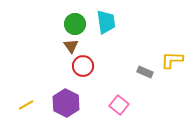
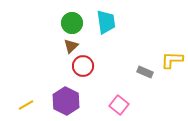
green circle: moved 3 px left, 1 px up
brown triangle: rotated 21 degrees clockwise
purple hexagon: moved 2 px up
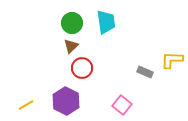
red circle: moved 1 px left, 2 px down
pink square: moved 3 px right
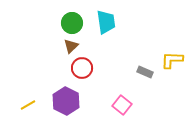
yellow line: moved 2 px right
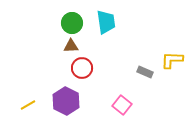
brown triangle: rotated 42 degrees clockwise
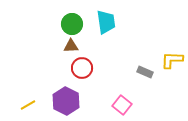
green circle: moved 1 px down
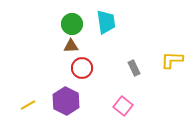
gray rectangle: moved 11 px left, 4 px up; rotated 42 degrees clockwise
pink square: moved 1 px right, 1 px down
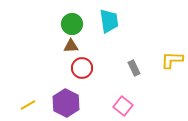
cyan trapezoid: moved 3 px right, 1 px up
purple hexagon: moved 2 px down
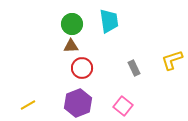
yellow L-shape: rotated 20 degrees counterclockwise
purple hexagon: moved 12 px right; rotated 12 degrees clockwise
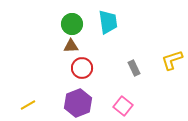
cyan trapezoid: moved 1 px left, 1 px down
